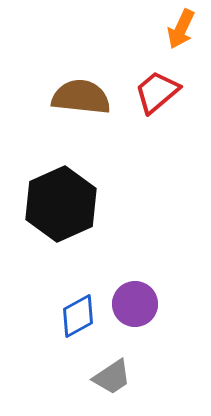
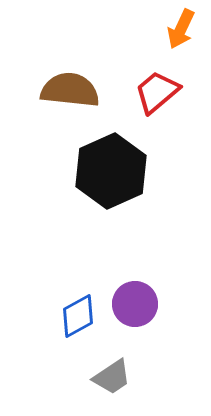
brown semicircle: moved 11 px left, 7 px up
black hexagon: moved 50 px right, 33 px up
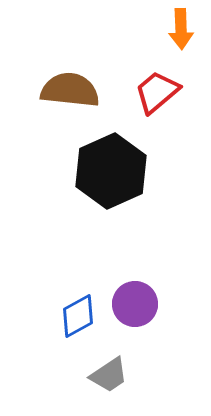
orange arrow: rotated 27 degrees counterclockwise
gray trapezoid: moved 3 px left, 2 px up
